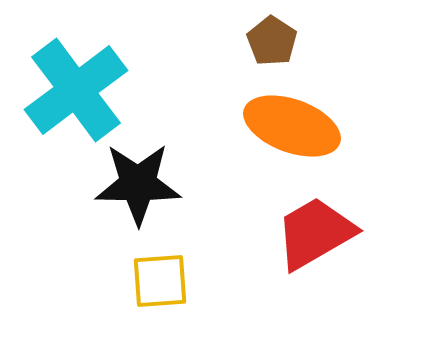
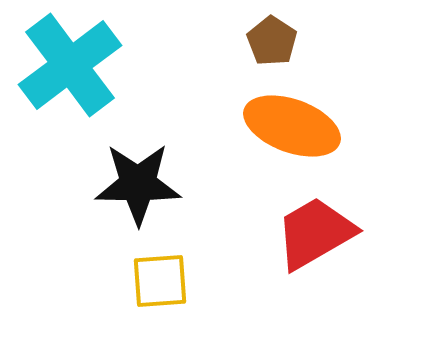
cyan cross: moved 6 px left, 25 px up
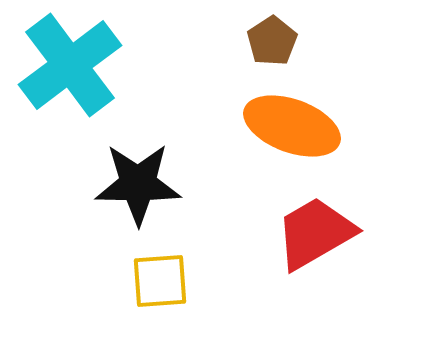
brown pentagon: rotated 6 degrees clockwise
